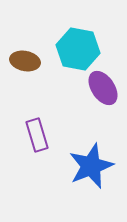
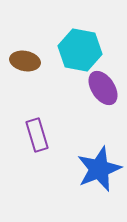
cyan hexagon: moved 2 px right, 1 px down
blue star: moved 8 px right, 3 px down
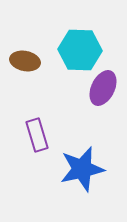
cyan hexagon: rotated 9 degrees counterclockwise
purple ellipse: rotated 60 degrees clockwise
blue star: moved 17 px left; rotated 9 degrees clockwise
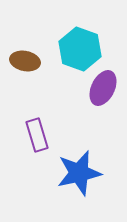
cyan hexagon: moved 1 px up; rotated 18 degrees clockwise
blue star: moved 3 px left, 4 px down
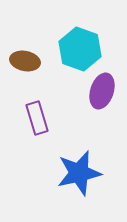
purple ellipse: moved 1 px left, 3 px down; rotated 8 degrees counterclockwise
purple rectangle: moved 17 px up
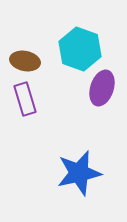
purple ellipse: moved 3 px up
purple rectangle: moved 12 px left, 19 px up
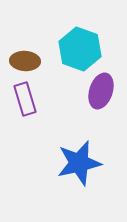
brown ellipse: rotated 8 degrees counterclockwise
purple ellipse: moved 1 px left, 3 px down
blue star: moved 10 px up
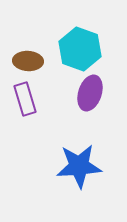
brown ellipse: moved 3 px right
purple ellipse: moved 11 px left, 2 px down
blue star: moved 3 px down; rotated 9 degrees clockwise
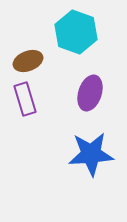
cyan hexagon: moved 4 px left, 17 px up
brown ellipse: rotated 24 degrees counterclockwise
blue star: moved 12 px right, 12 px up
